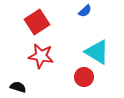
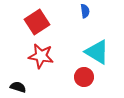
blue semicircle: rotated 56 degrees counterclockwise
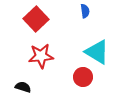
red square: moved 1 px left, 3 px up; rotated 10 degrees counterclockwise
red star: rotated 15 degrees counterclockwise
red circle: moved 1 px left
black semicircle: moved 5 px right
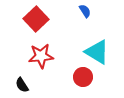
blue semicircle: rotated 24 degrees counterclockwise
black semicircle: moved 1 px left, 2 px up; rotated 140 degrees counterclockwise
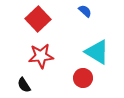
blue semicircle: rotated 16 degrees counterclockwise
red square: moved 2 px right
red circle: moved 1 px down
black semicircle: moved 2 px right
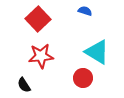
blue semicircle: rotated 24 degrees counterclockwise
